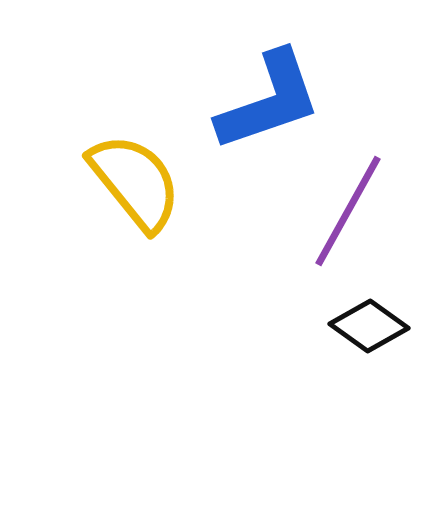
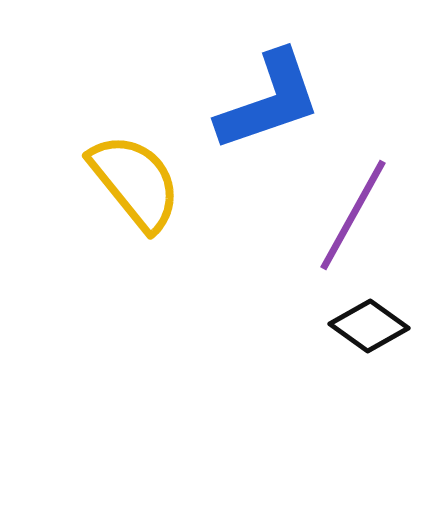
purple line: moved 5 px right, 4 px down
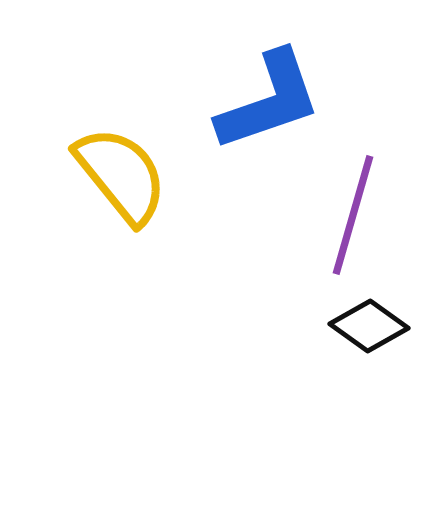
yellow semicircle: moved 14 px left, 7 px up
purple line: rotated 13 degrees counterclockwise
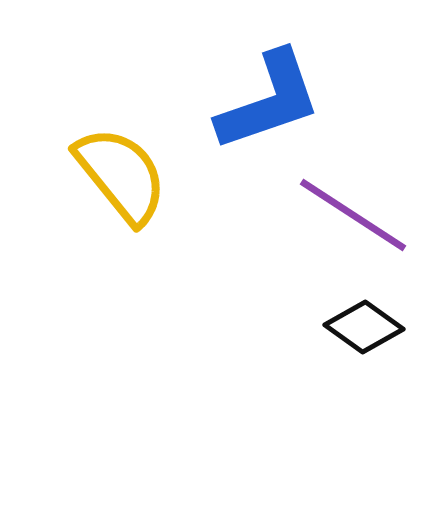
purple line: rotated 73 degrees counterclockwise
black diamond: moved 5 px left, 1 px down
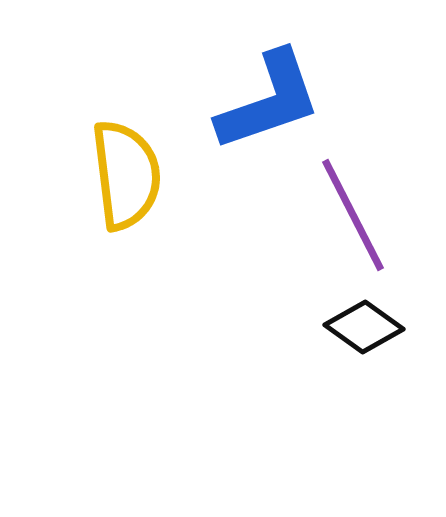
yellow semicircle: moved 5 px right; rotated 32 degrees clockwise
purple line: rotated 30 degrees clockwise
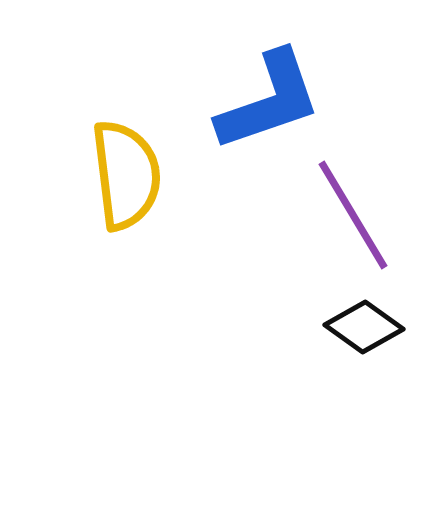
purple line: rotated 4 degrees counterclockwise
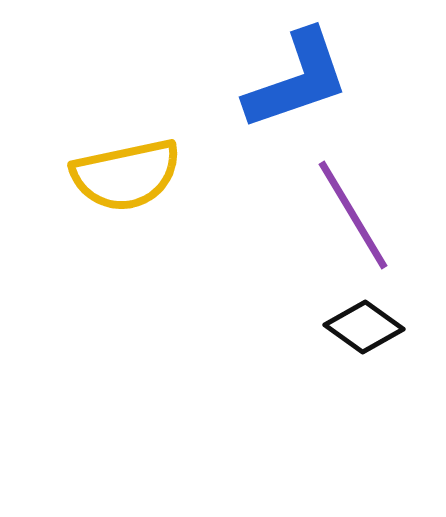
blue L-shape: moved 28 px right, 21 px up
yellow semicircle: rotated 85 degrees clockwise
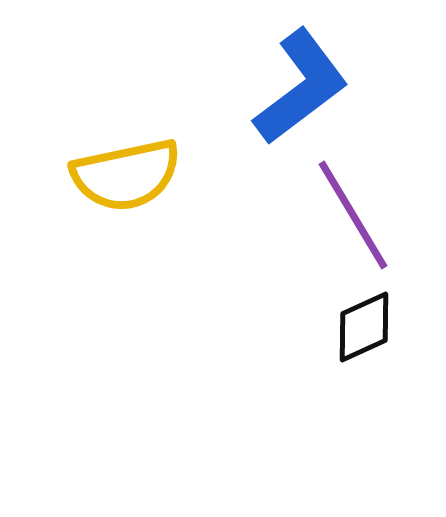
blue L-shape: moved 4 px right, 7 px down; rotated 18 degrees counterclockwise
black diamond: rotated 60 degrees counterclockwise
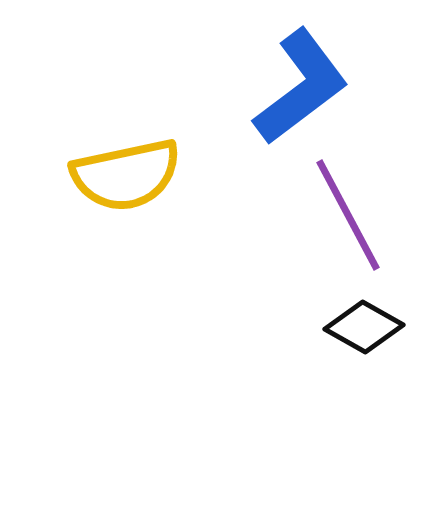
purple line: moved 5 px left; rotated 3 degrees clockwise
black diamond: rotated 54 degrees clockwise
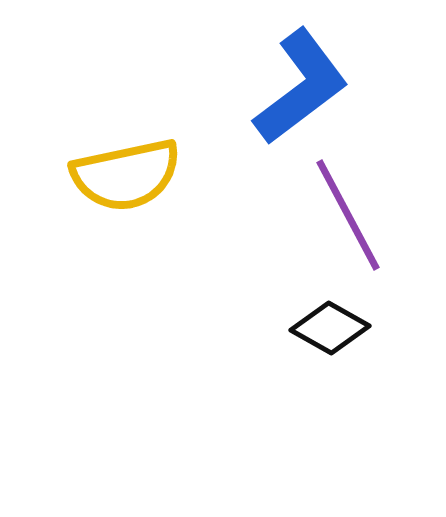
black diamond: moved 34 px left, 1 px down
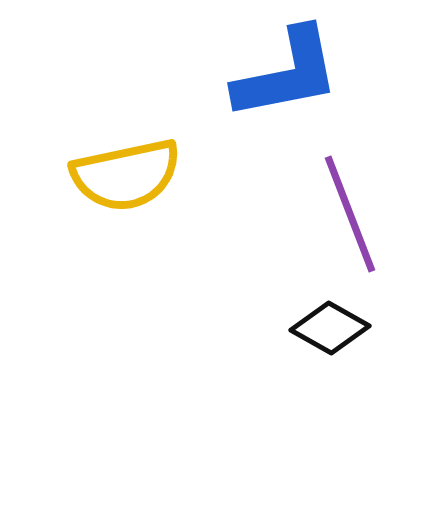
blue L-shape: moved 14 px left, 13 px up; rotated 26 degrees clockwise
purple line: moved 2 px right, 1 px up; rotated 7 degrees clockwise
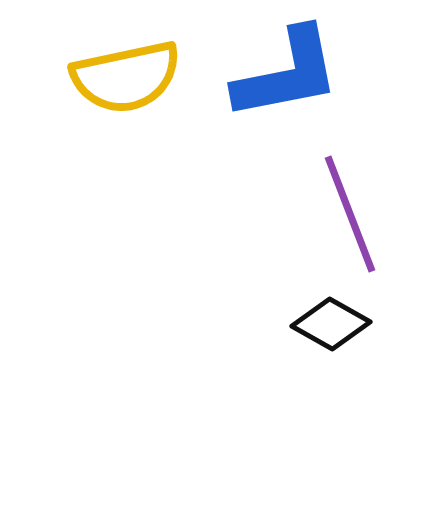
yellow semicircle: moved 98 px up
black diamond: moved 1 px right, 4 px up
